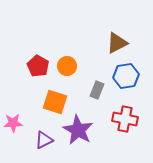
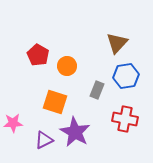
brown triangle: rotated 20 degrees counterclockwise
red pentagon: moved 11 px up
purple star: moved 3 px left, 2 px down
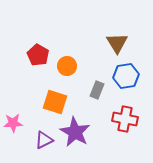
brown triangle: rotated 15 degrees counterclockwise
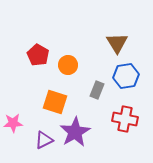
orange circle: moved 1 px right, 1 px up
purple star: rotated 12 degrees clockwise
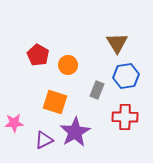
red cross: moved 2 px up; rotated 10 degrees counterclockwise
pink star: moved 1 px right
